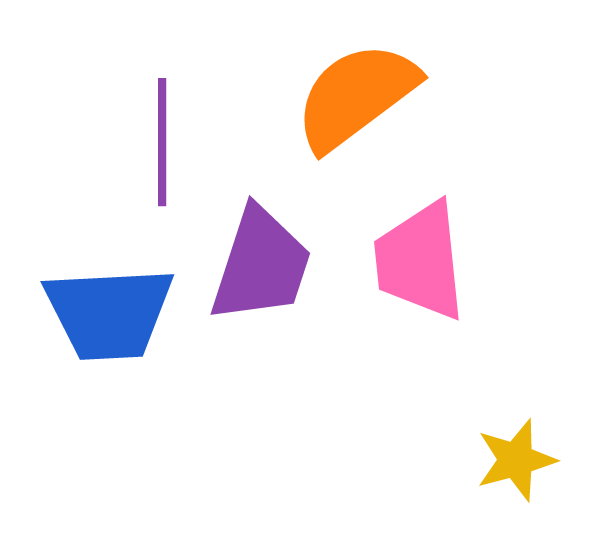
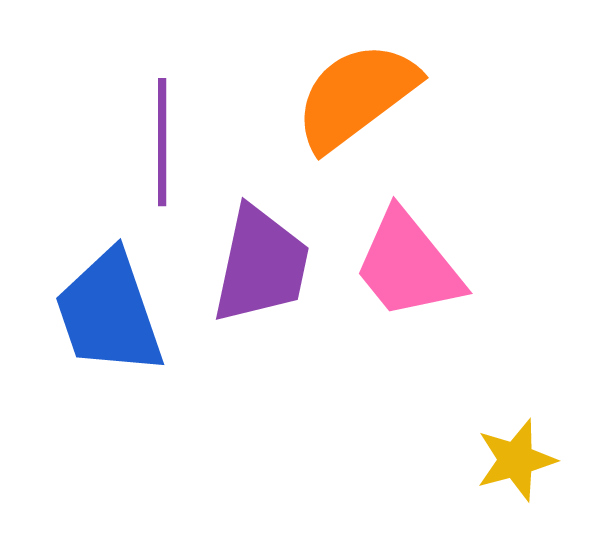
pink trapezoid: moved 12 px left, 4 px down; rotated 33 degrees counterclockwise
purple trapezoid: rotated 6 degrees counterclockwise
blue trapezoid: rotated 74 degrees clockwise
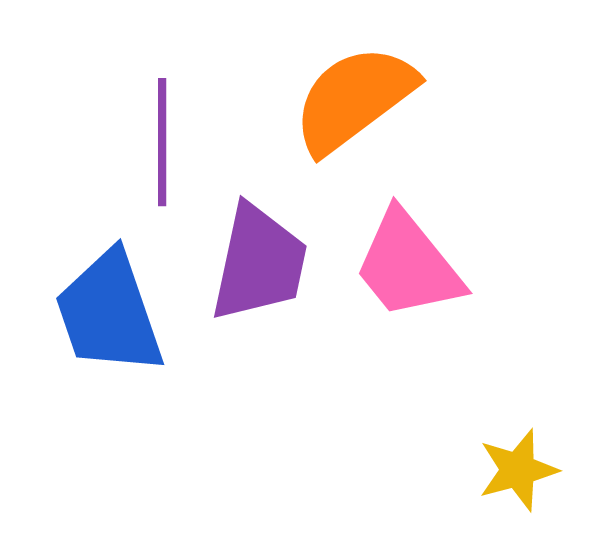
orange semicircle: moved 2 px left, 3 px down
purple trapezoid: moved 2 px left, 2 px up
yellow star: moved 2 px right, 10 px down
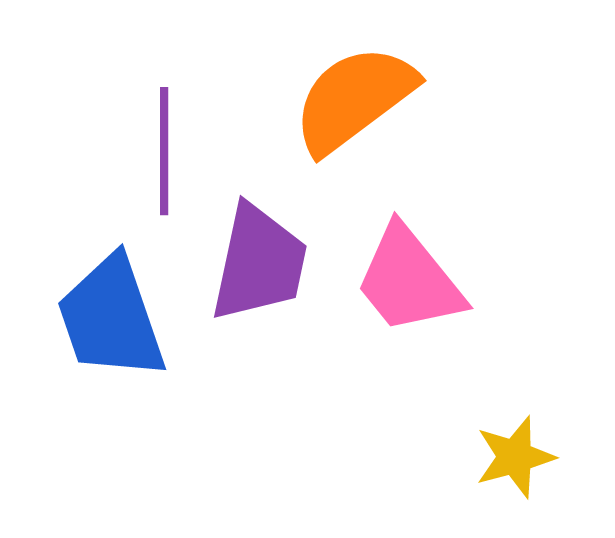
purple line: moved 2 px right, 9 px down
pink trapezoid: moved 1 px right, 15 px down
blue trapezoid: moved 2 px right, 5 px down
yellow star: moved 3 px left, 13 px up
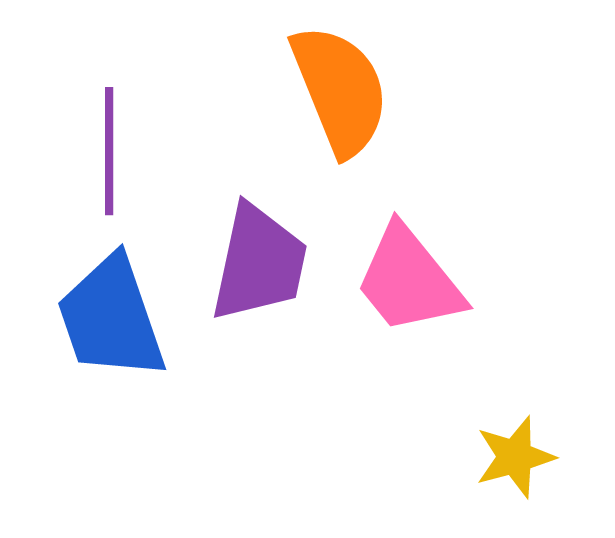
orange semicircle: moved 14 px left, 9 px up; rotated 105 degrees clockwise
purple line: moved 55 px left
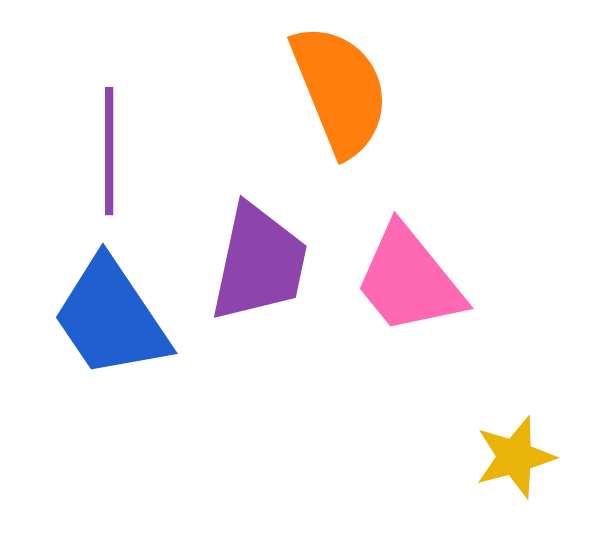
blue trapezoid: rotated 15 degrees counterclockwise
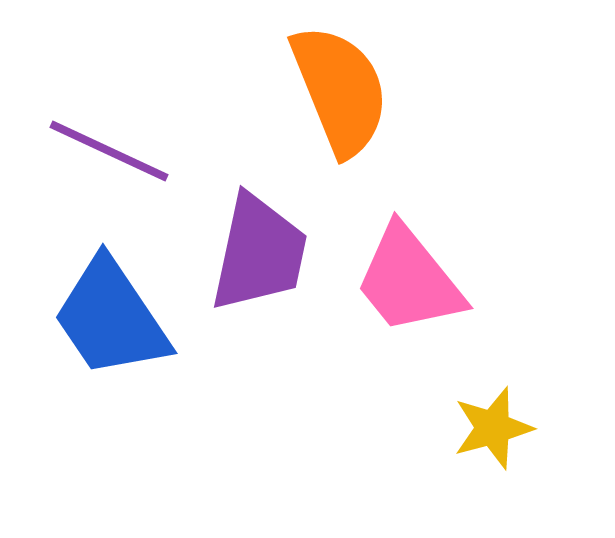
purple line: rotated 65 degrees counterclockwise
purple trapezoid: moved 10 px up
yellow star: moved 22 px left, 29 px up
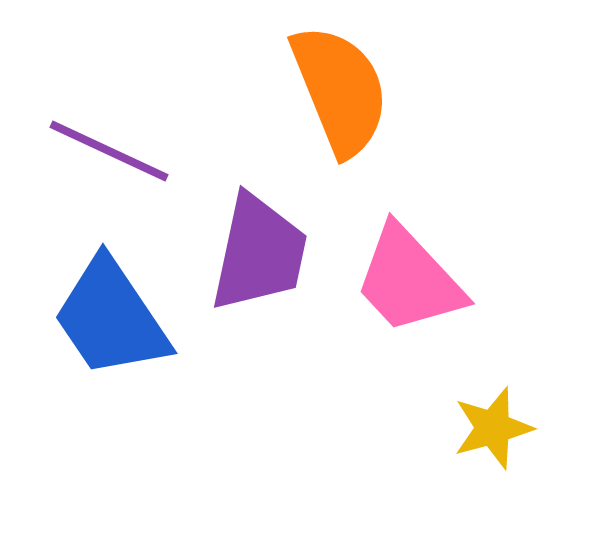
pink trapezoid: rotated 4 degrees counterclockwise
